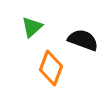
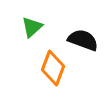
orange diamond: moved 2 px right
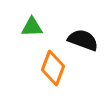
green triangle: rotated 40 degrees clockwise
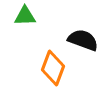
green triangle: moved 7 px left, 11 px up
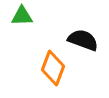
green triangle: moved 3 px left
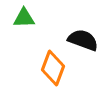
green triangle: moved 2 px right, 2 px down
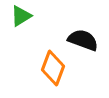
green triangle: moved 3 px left, 2 px up; rotated 30 degrees counterclockwise
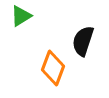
black semicircle: moved 1 px down; rotated 92 degrees counterclockwise
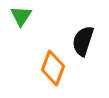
green triangle: rotated 25 degrees counterclockwise
